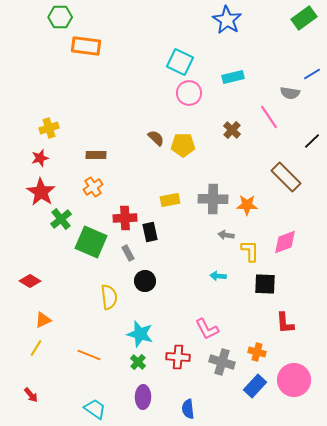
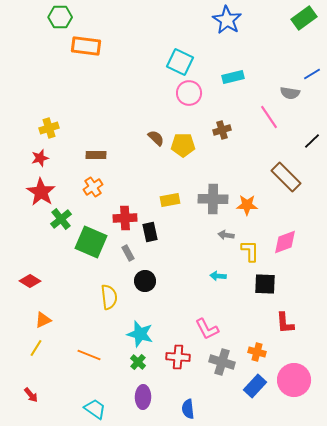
brown cross at (232, 130): moved 10 px left; rotated 30 degrees clockwise
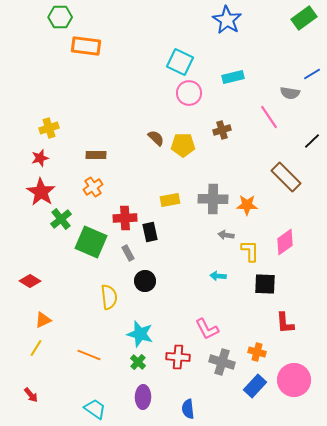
pink diamond at (285, 242): rotated 16 degrees counterclockwise
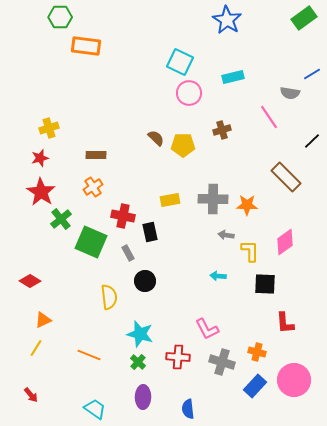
red cross at (125, 218): moved 2 px left, 2 px up; rotated 15 degrees clockwise
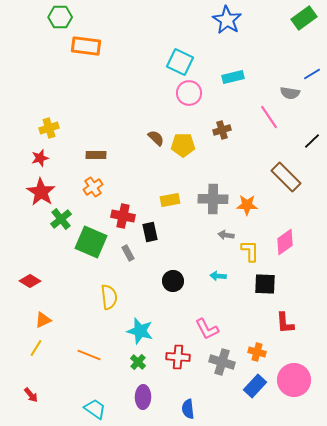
black circle at (145, 281): moved 28 px right
cyan star at (140, 334): moved 3 px up
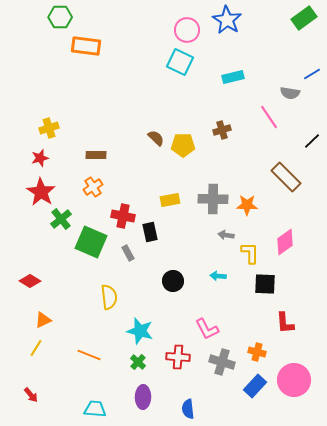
pink circle at (189, 93): moved 2 px left, 63 px up
yellow L-shape at (250, 251): moved 2 px down
cyan trapezoid at (95, 409): rotated 30 degrees counterclockwise
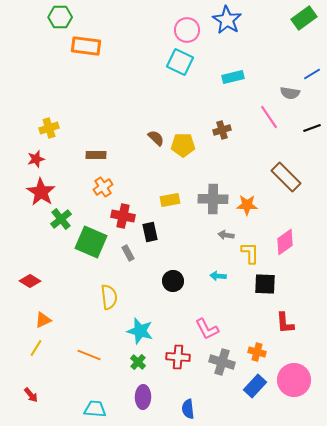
black line at (312, 141): moved 13 px up; rotated 24 degrees clockwise
red star at (40, 158): moved 4 px left, 1 px down
orange cross at (93, 187): moved 10 px right
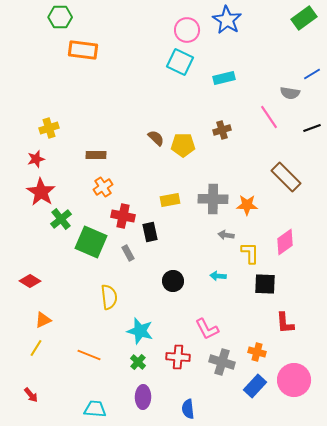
orange rectangle at (86, 46): moved 3 px left, 4 px down
cyan rectangle at (233, 77): moved 9 px left, 1 px down
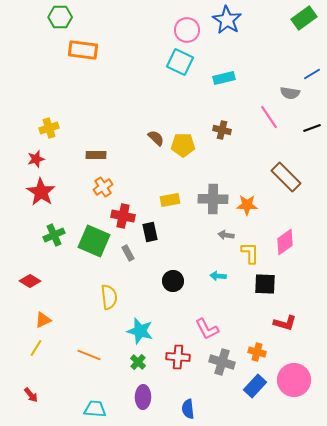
brown cross at (222, 130): rotated 30 degrees clockwise
green cross at (61, 219): moved 7 px left, 16 px down; rotated 15 degrees clockwise
green square at (91, 242): moved 3 px right, 1 px up
red L-shape at (285, 323): rotated 70 degrees counterclockwise
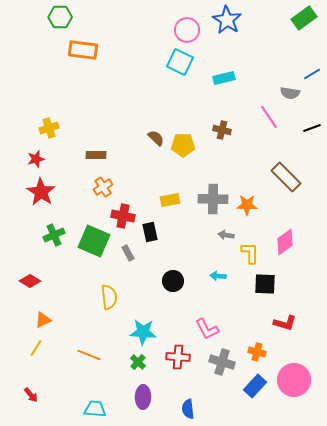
cyan star at (140, 331): moved 3 px right, 1 px down; rotated 12 degrees counterclockwise
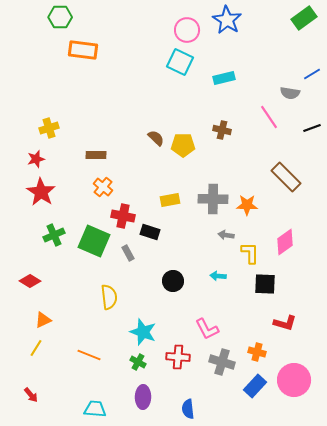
orange cross at (103, 187): rotated 18 degrees counterclockwise
black rectangle at (150, 232): rotated 60 degrees counterclockwise
cyan star at (143, 332): rotated 16 degrees clockwise
green cross at (138, 362): rotated 14 degrees counterclockwise
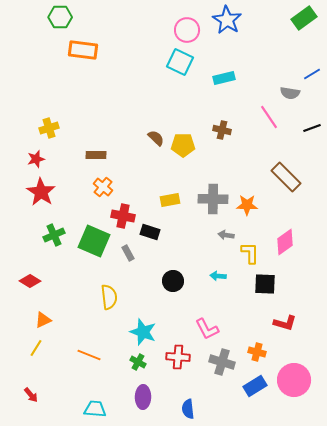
blue rectangle at (255, 386): rotated 15 degrees clockwise
